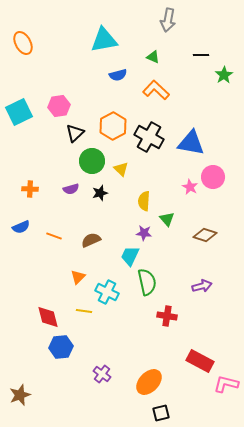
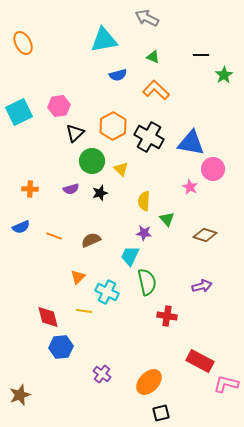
gray arrow at (168, 20): moved 21 px left, 2 px up; rotated 105 degrees clockwise
pink circle at (213, 177): moved 8 px up
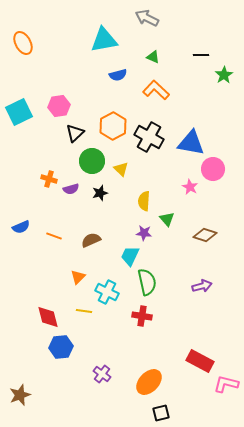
orange cross at (30, 189): moved 19 px right, 10 px up; rotated 14 degrees clockwise
red cross at (167, 316): moved 25 px left
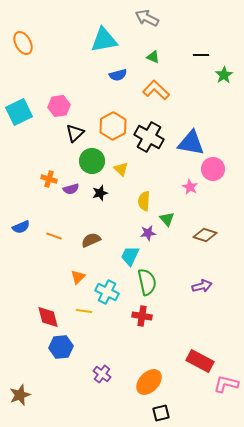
purple star at (144, 233): moved 4 px right; rotated 14 degrees counterclockwise
